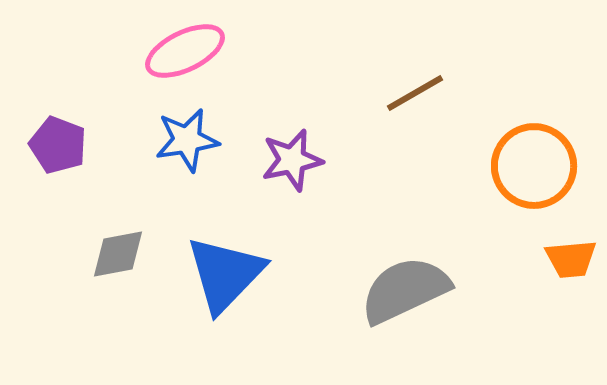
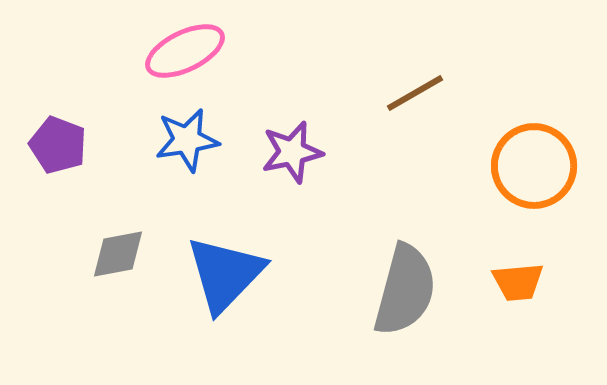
purple star: moved 8 px up
orange trapezoid: moved 53 px left, 23 px down
gray semicircle: rotated 130 degrees clockwise
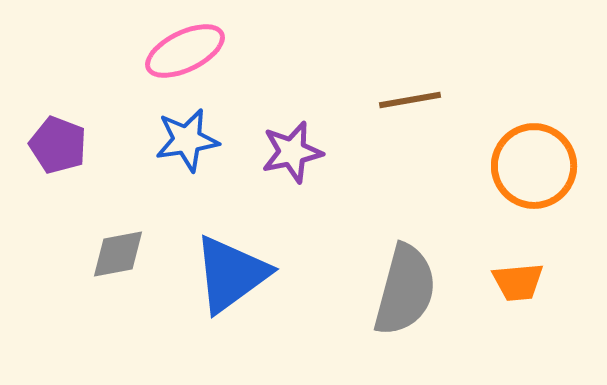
brown line: moved 5 px left, 7 px down; rotated 20 degrees clockwise
blue triangle: moved 6 px right; rotated 10 degrees clockwise
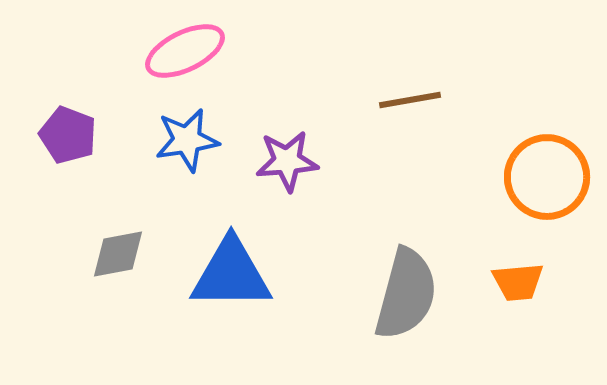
purple pentagon: moved 10 px right, 10 px up
purple star: moved 5 px left, 9 px down; rotated 8 degrees clockwise
orange circle: moved 13 px right, 11 px down
blue triangle: rotated 36 degrees clockwise
gray semicircle: moved 1 px right, 4 px down
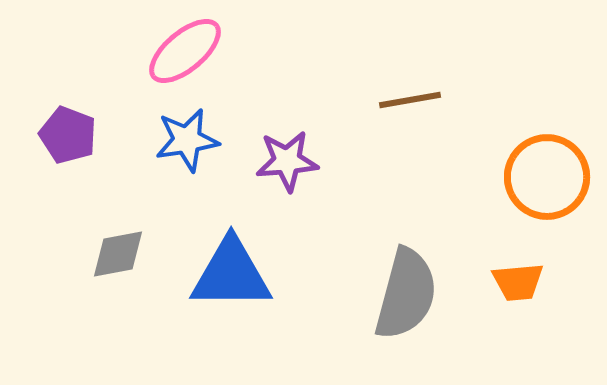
pink ellipse: rotated 14 degrees counterclockwise
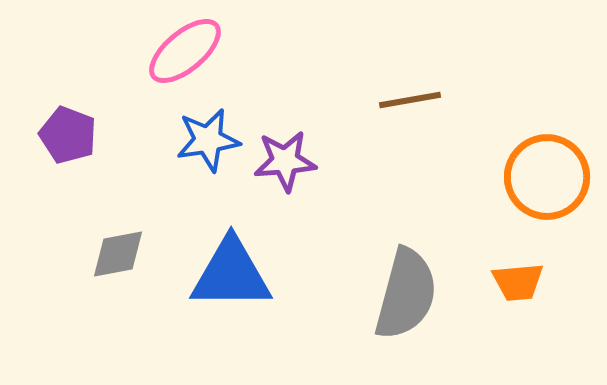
blue star: moved 21 px right
purple star: moved 2 px left
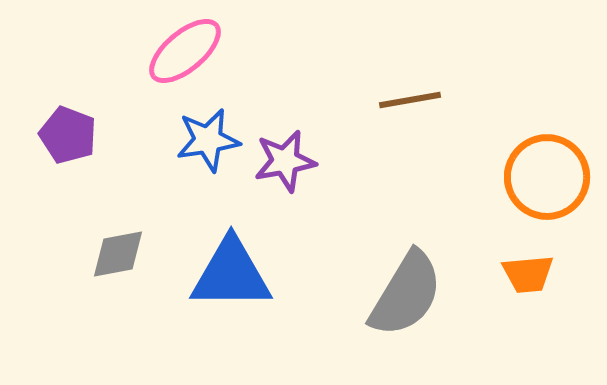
purple star: rotated 6 degrees counterclockwise
orange trapezoid: moved 10 px right, 8 px up
gray semicircle: rotated 16 degrees clockwise
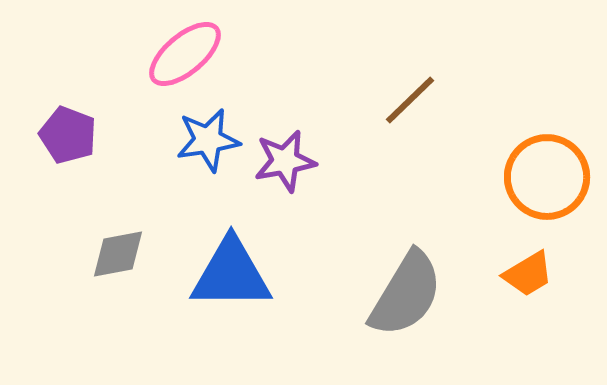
pink ellipse: moved 3 px down
brown line: rotated 34 degrees counterclockwise
orange trapezoid: rotated 26 degrees counterclockwise
